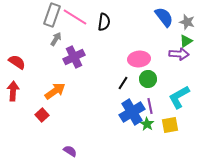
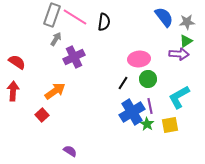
gray star: rotated 21 degrees counterclockwise
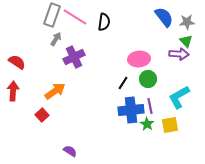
green triangle: rotated 40 degrees counterclockwise
blue cross: moved 1 px left, 2 px up; rotated 25 degrees clockwise
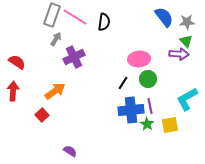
cyan L-shape: moved 8 px right, 2 px down
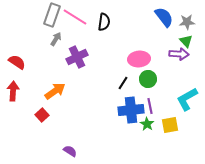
purple cross: moved 3 px right
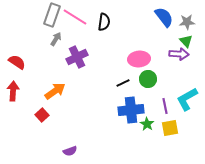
black line: rotated 32 degrees clockwise
purple line: moved 15 px right
yellow square: moved 3 px down
purple semicircle: rotated 128 degrees clockwise
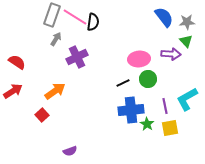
black semicircle: moved 11 px left
purple arrow: moved 8 px left
red arrow: rotated 54 degrees clockwise
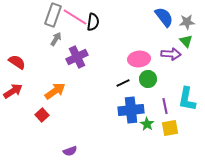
gray rectangle: moved 1 px right
cyan L-shape: rotated 50 degrees counterclockwise
